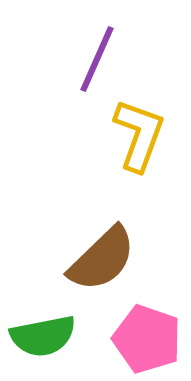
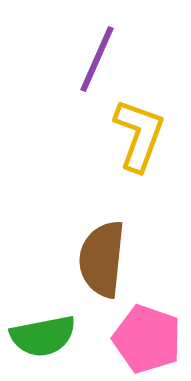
brown semicircle: rotated 140 degrees clockwise
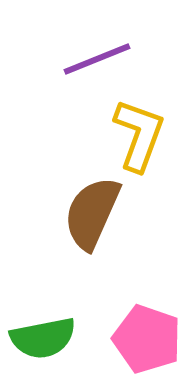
purple line: rotated 44 degrees clockwise
brown semicircle: moved 10 px left, 46 px up; rotated 18 degrees clockwise
green semicircle: moved 2 px down
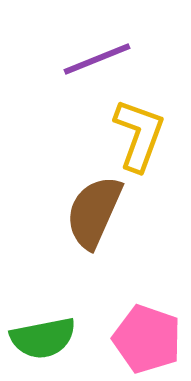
brown semicircle: moved 2 px right, 1 px up
